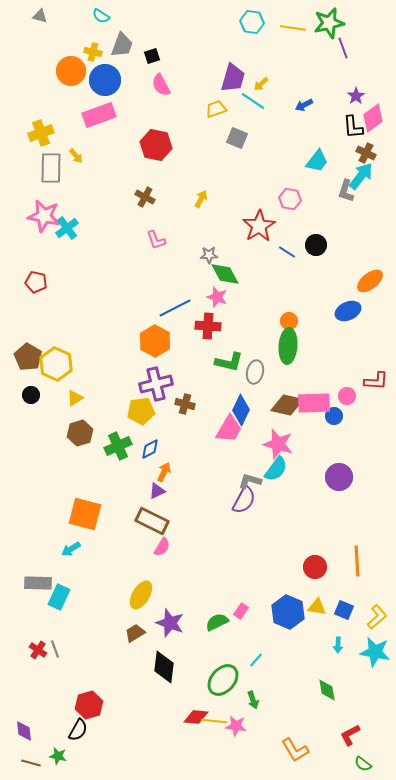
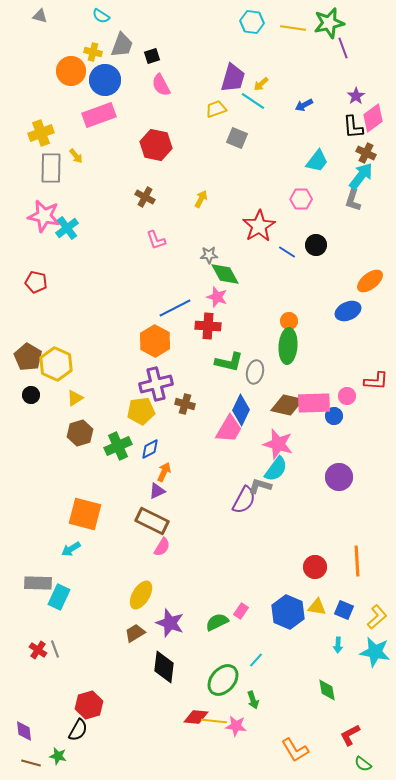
gray L-shape at (346, 191): moved 7 px right, 9 px down
pink hexagon at (290, 199): moved 11 px right; rotated 10 degrees counterclockwise
gray L-shape at (250, 481): moved 10 px right, 5 px down
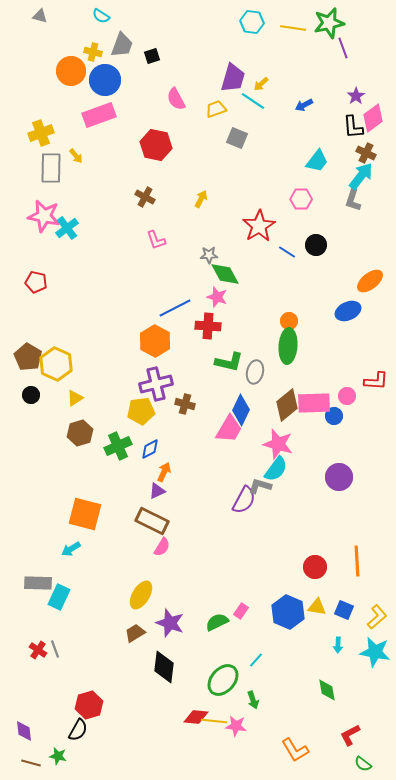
pink semicircle at (161, 85): moved 15 px right, 14 px down
brown diamond at (287, 405): rotated 52 degrees counterclockwise
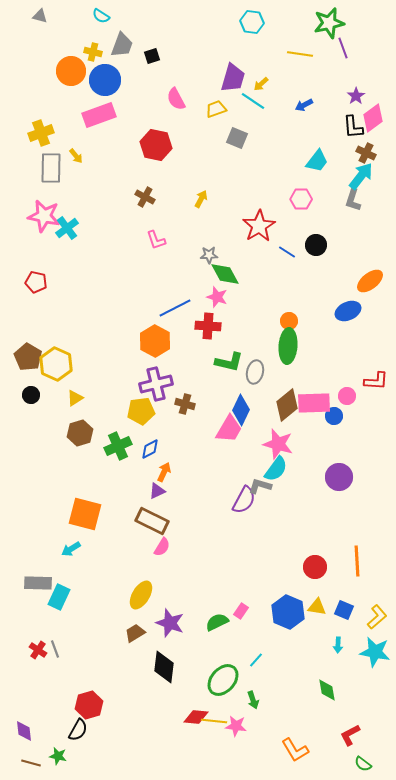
yellow line at (293, 28): moved 7 px right, 26 px down
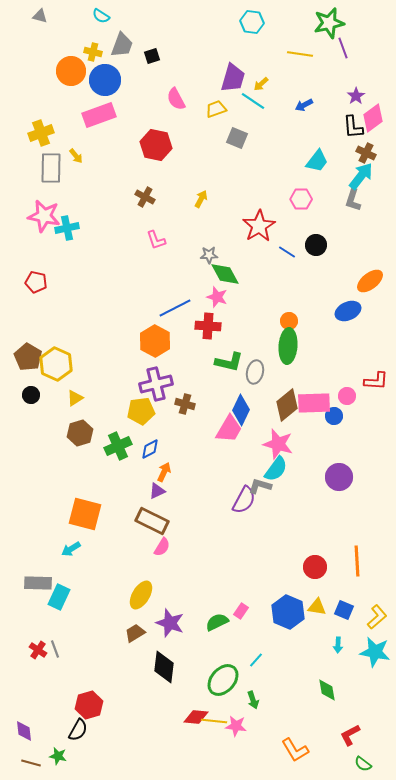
cyan cross at (67, 228): rotated 25 degrees clockwise
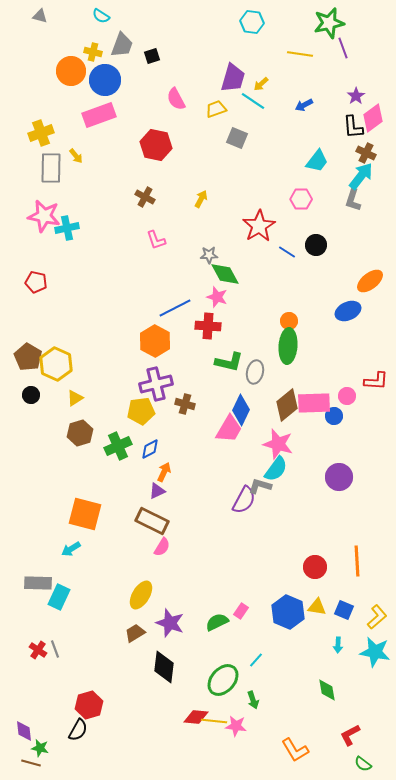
green star at (58, 756): moved 18 px left, 8 px up
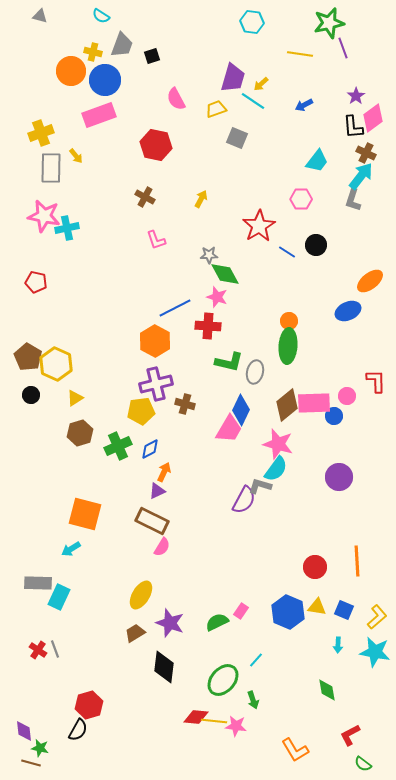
red L-shape at (376, 381): rotated 95 degrees counterclockwise
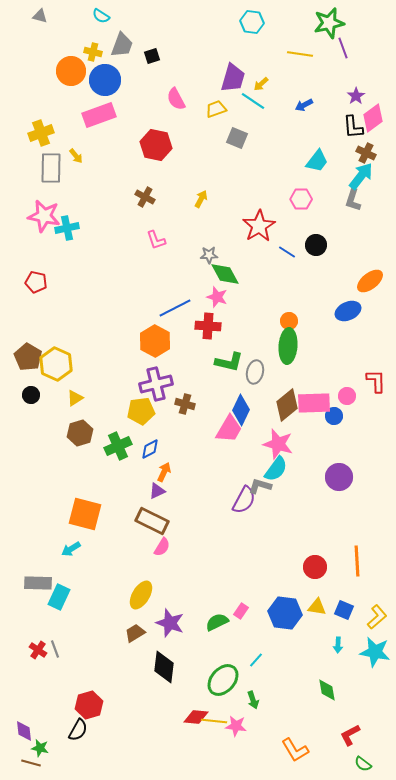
blue hexagon at (288, 612): moved 3 px left, 1 px down; rotated 16 degrees counterclockwise
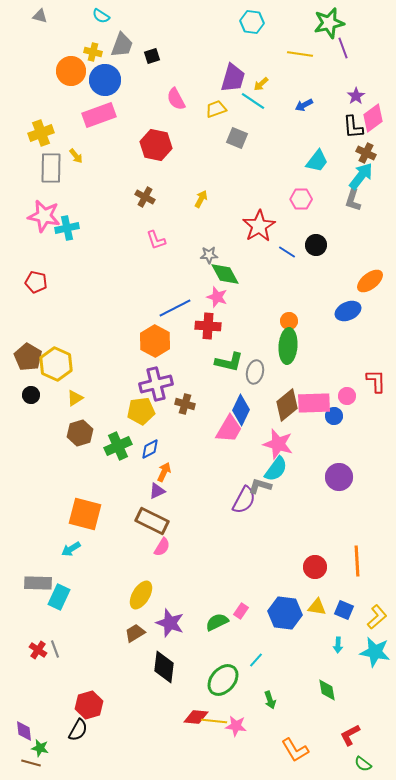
green arrow at (253, 700): moved 17 px right
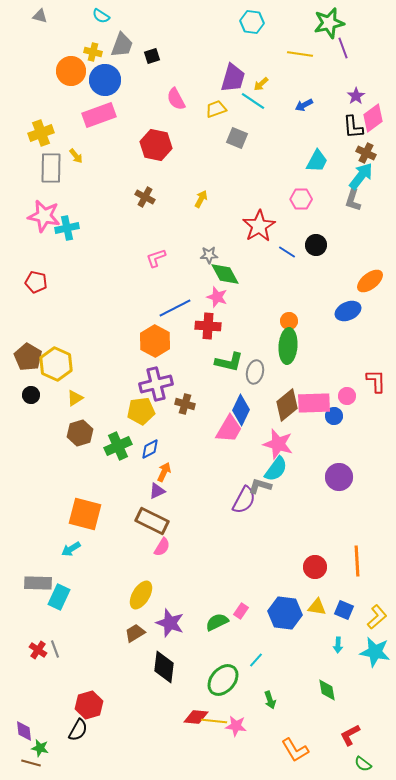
cyan trapezoid at (317, 161): rotated 10 degrees counterclockwise
pink L-shape at (156, 240): moved 18 px down; rotated 90 degrees clockwise
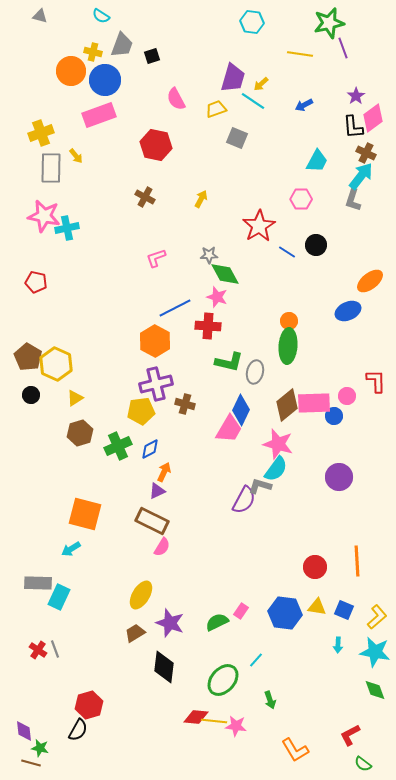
green diamond at (327, 690): moved 48 px right; rotated 10 degrees counterclockwise
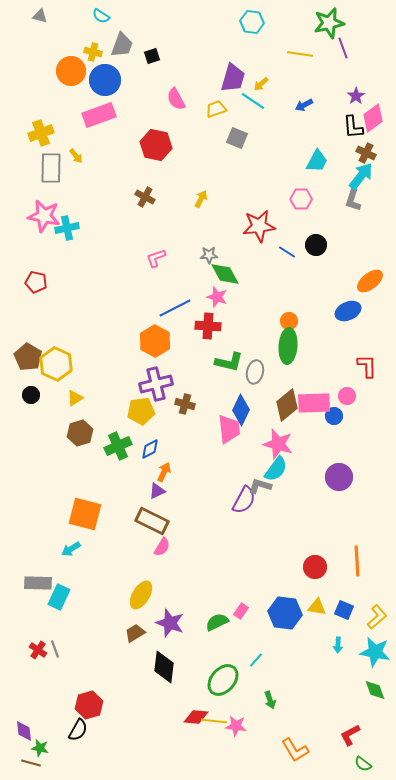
red star at (259, 226): rotated 24 degrees clockwise
red L-shape at (376, 381): moved 9 px left, 15 px up
pink trapezoid at (229, 429): rotated 36 degrees counterclockwise
